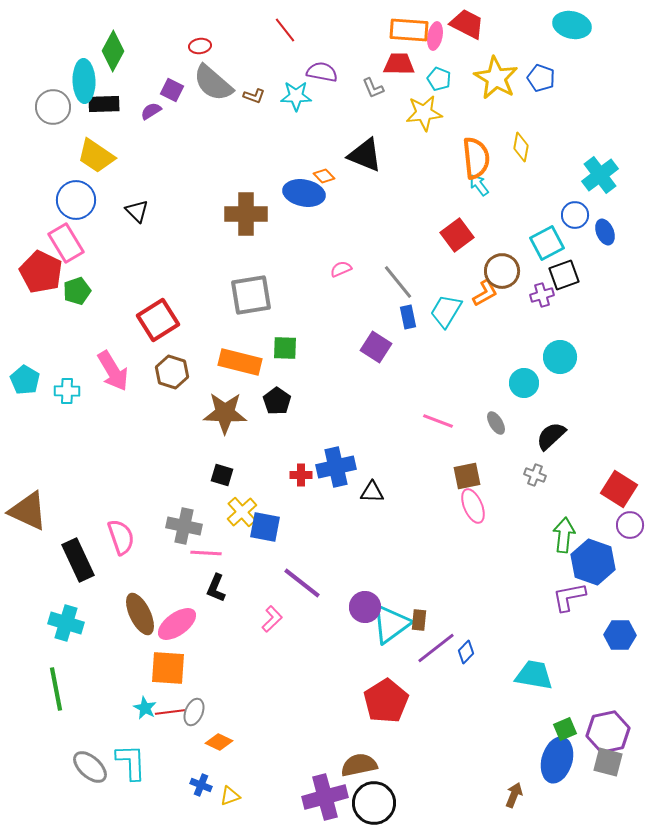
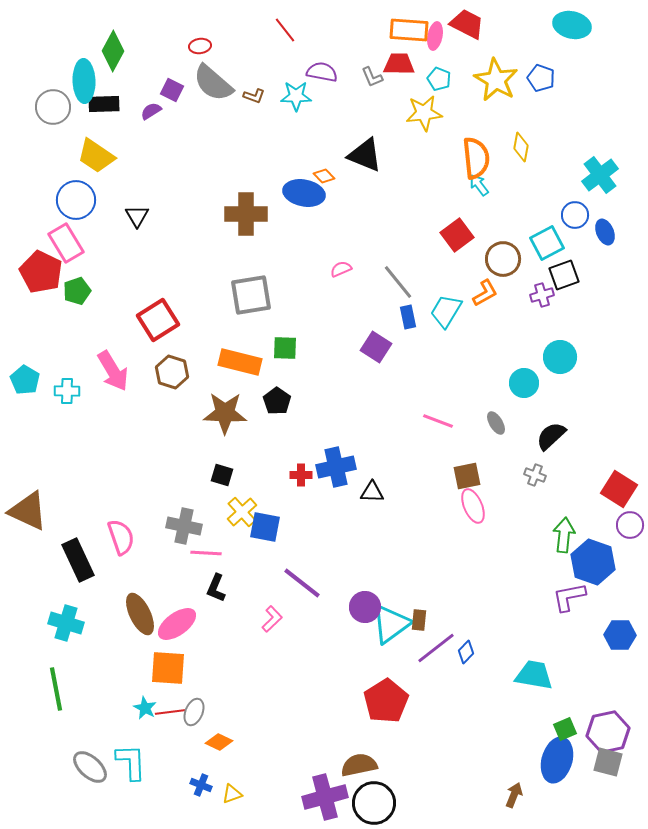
yellow star at (496, 78): moved 2 px down
gray L-shape at (373, 88): moved 1 px left, 11 px up
black triangle at (137, 211): moved 5 px down; rotated 15 degrees clockwise
brown circle at (502, 271): moved 1 px right, 12 px up
yellow triangle at (230, 796): moved 2 px right, 2 px up
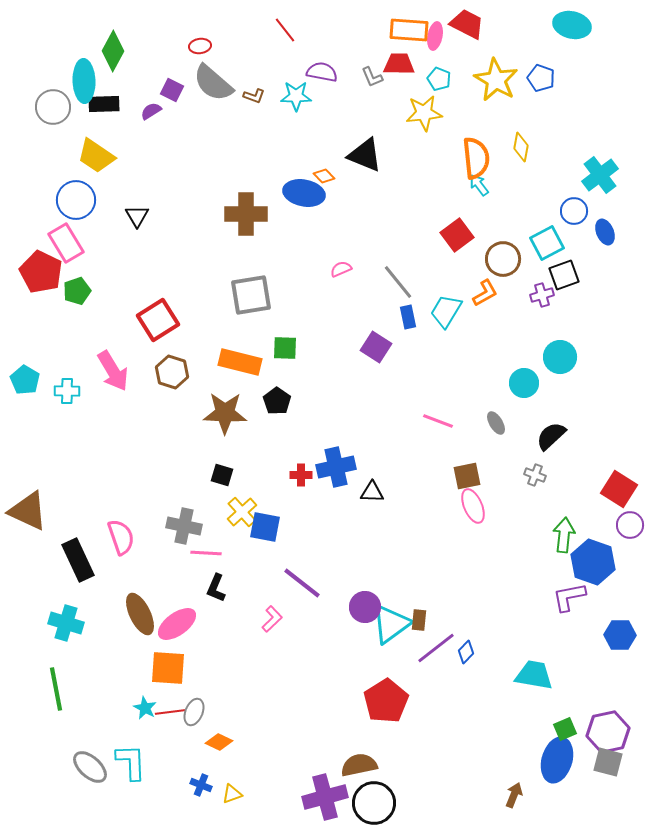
blue circle at (575, 215): moved 1 px left, 4 px up
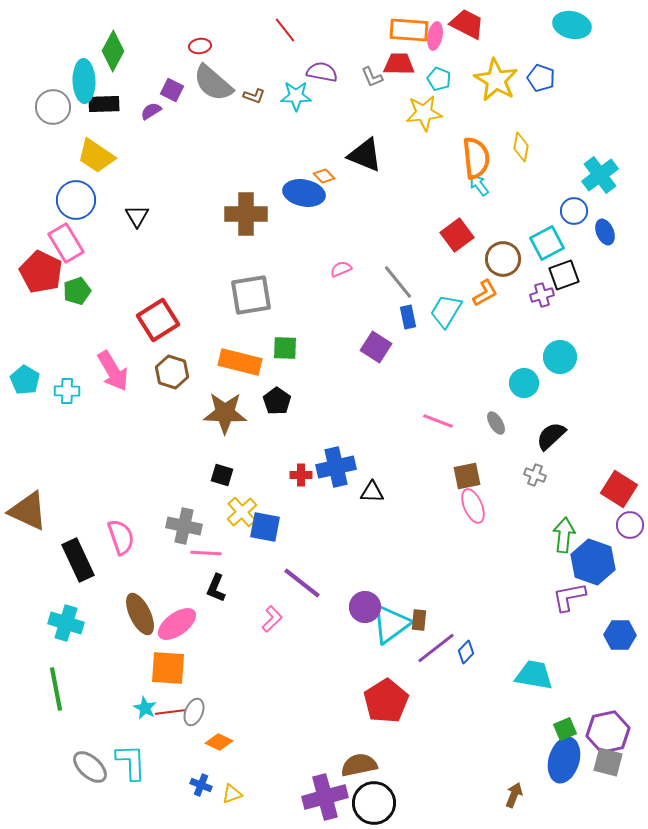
blue ellipse at (557, 760): moved 7 px right
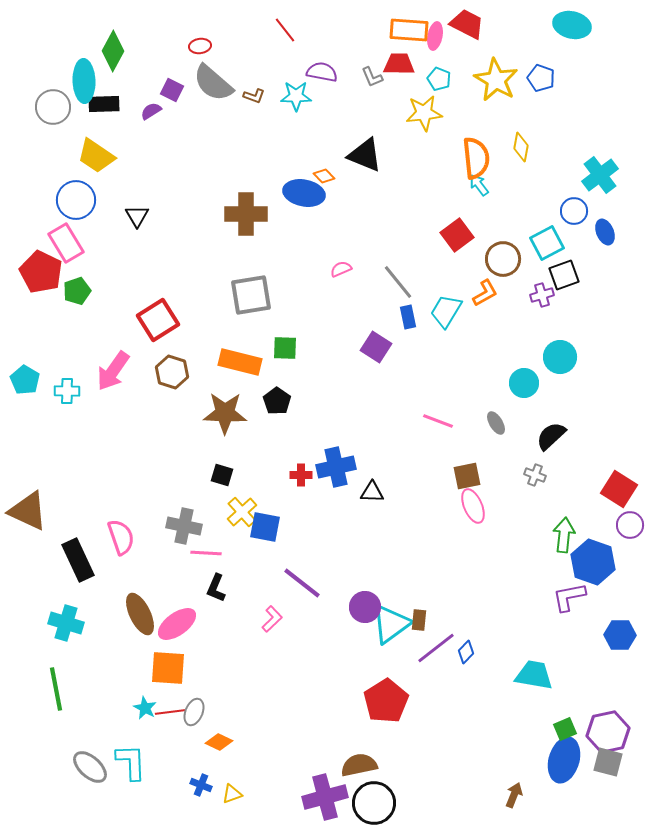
pink arrow at (113, 371): rotated 66 degrees clockwise
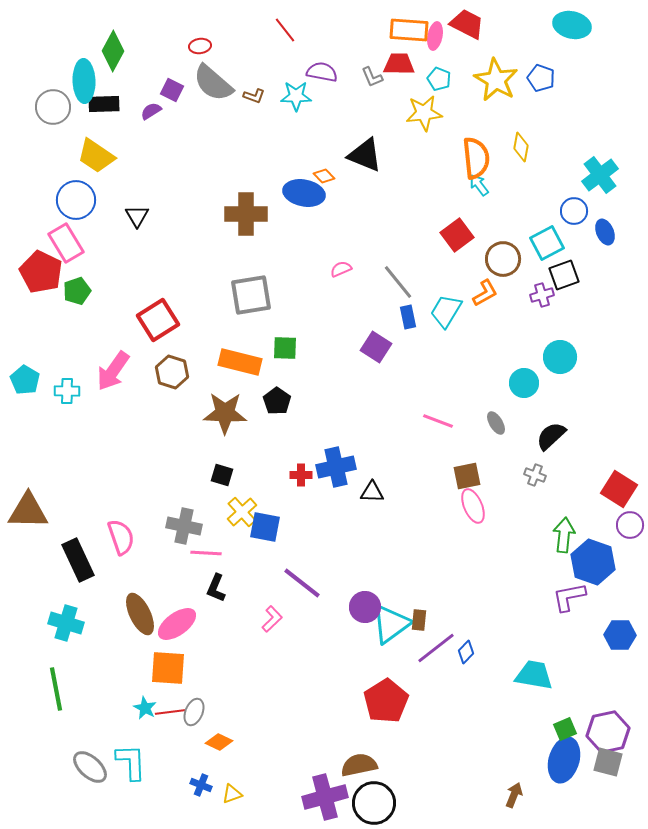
brown triangle at (28, 511): rotated 24 degrees counterclockwise
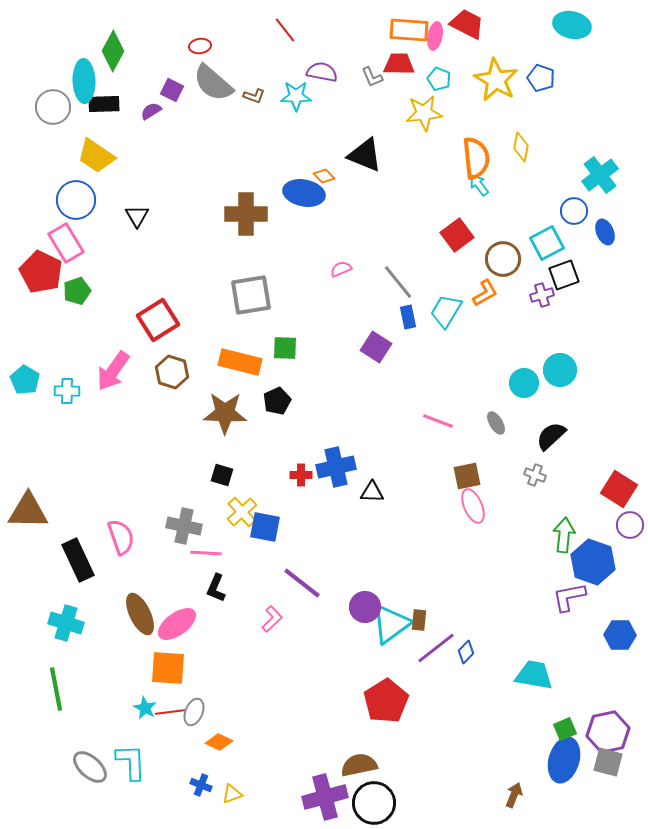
cyan circle at (560, 357): moved 13 px down
black pentagon at (277, 401): rotated 12 degrees clockwise
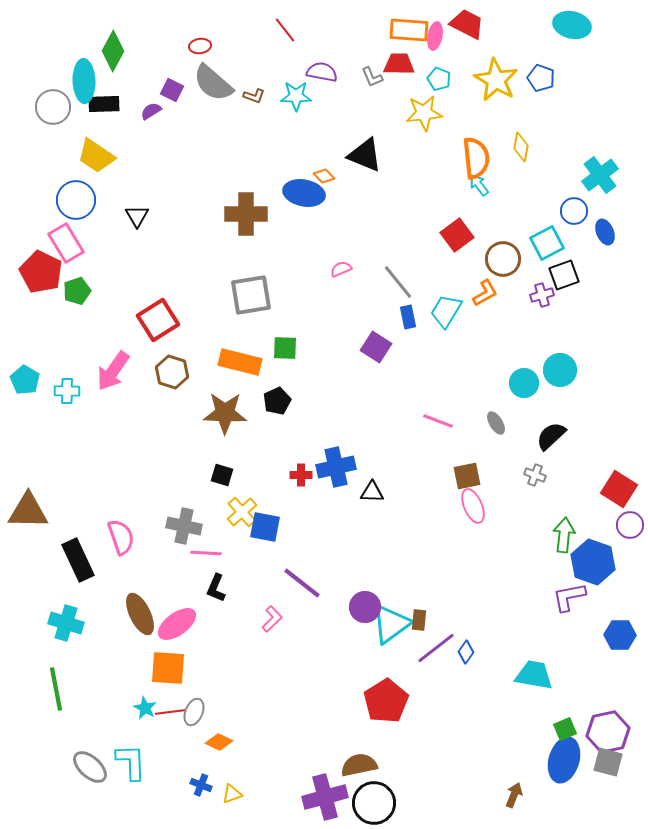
blue diamond at (466, 652): rotated 10 degrees counterclockwise
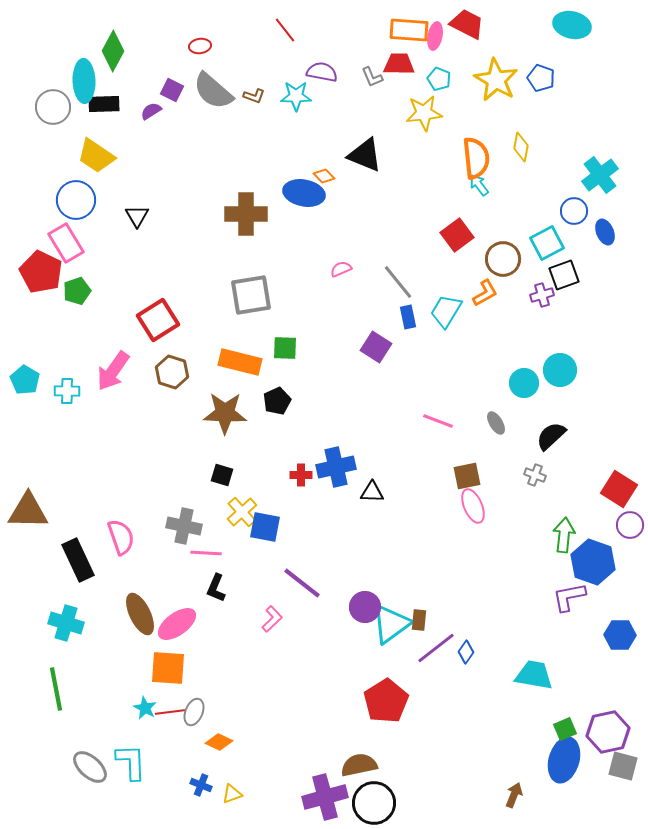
gray semicircle at (213, 83): moved 8 px down
gray square at (608, 762): moved 15 px right, 4 px down
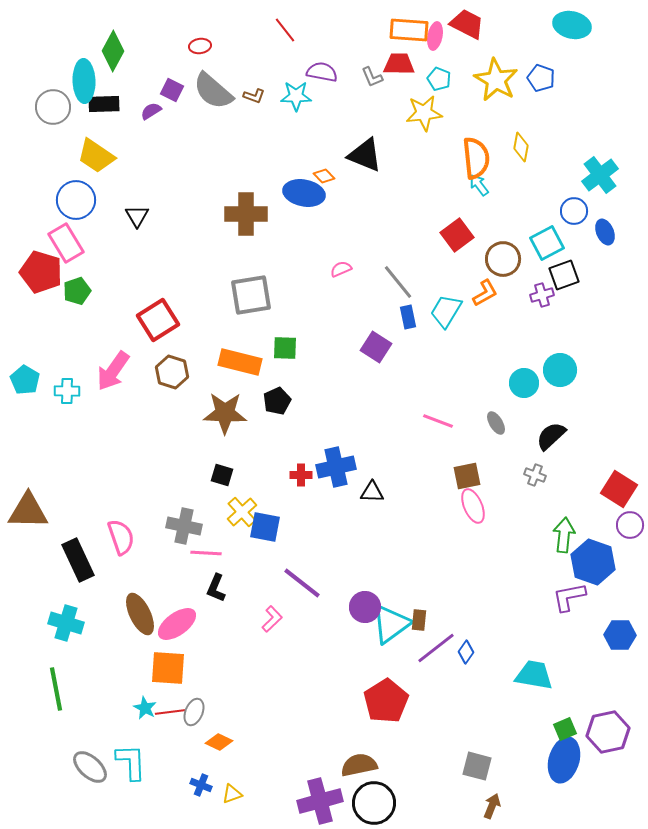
red pentagon at (41, 272): rotated 9 degrees counterclockwise
gray square at (623, 766): moved 146 px left
brown arrow at (514, 795): moved 22 px left, 11 px down
purple cross at (325, 797): moved 5 px left, 4 px down
